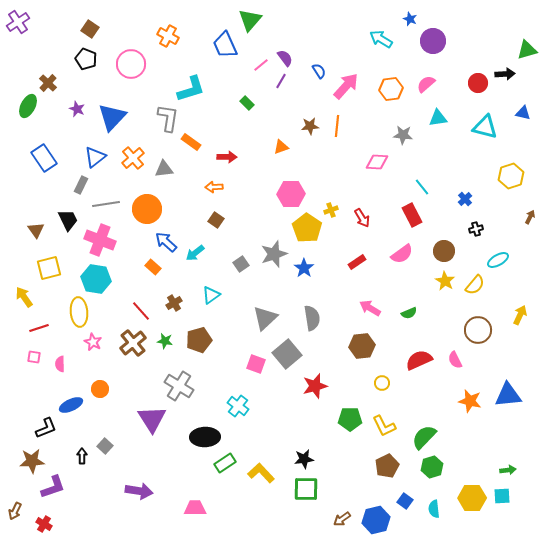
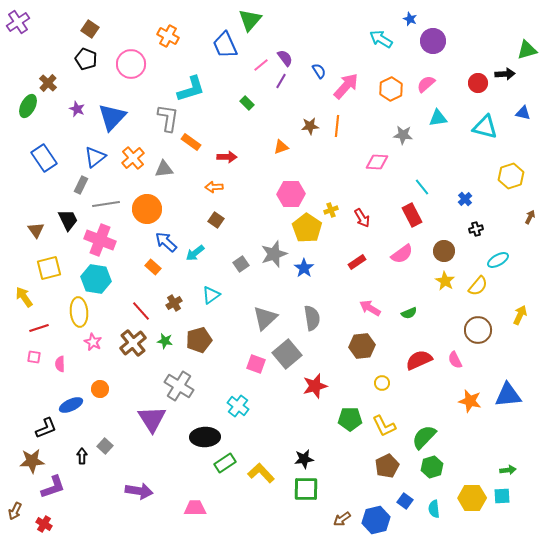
orange hexagon at (391, 89): rotated 20 degrees counterclockwise
yellow semicircle at (475, 285): moved 3 px right, 1 px down
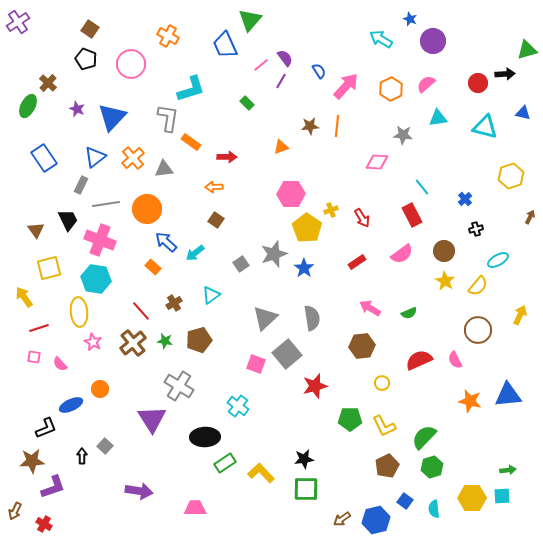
pink semicircle at (60, 364): rotated 42 degrees counterclockwise
